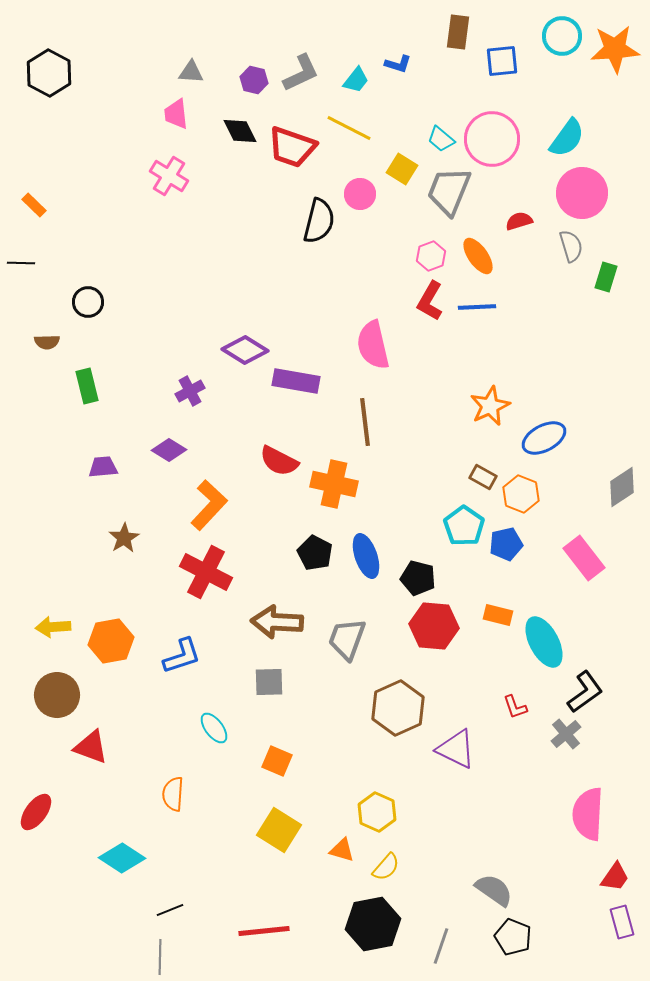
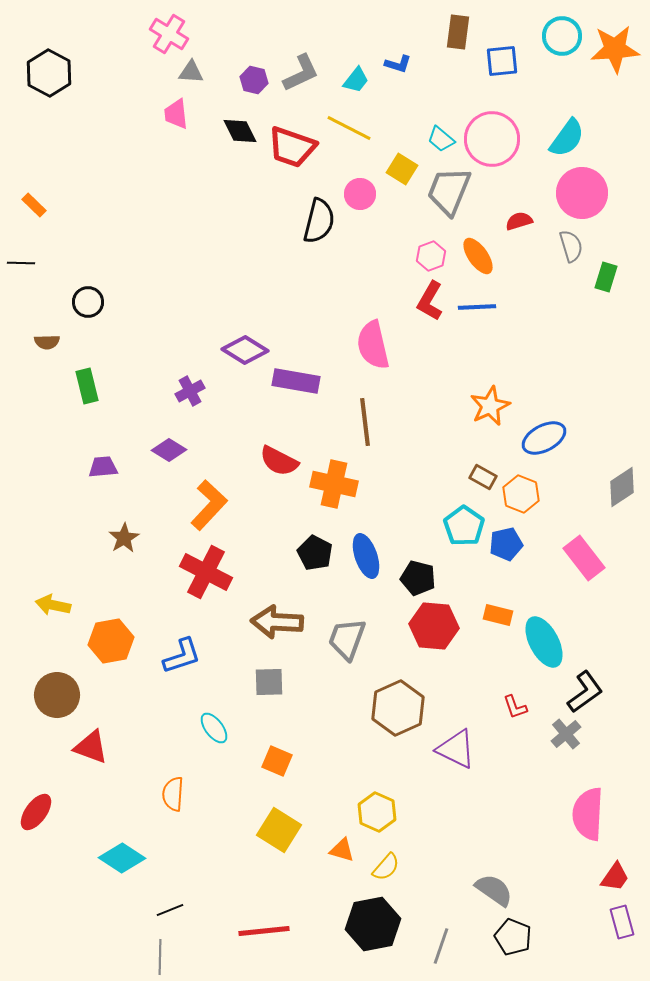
pink cross at (169, 176): moved 142 px up
yellow arrow at (53, 627): moved 22 px up; rotated 16 degrees clockwise
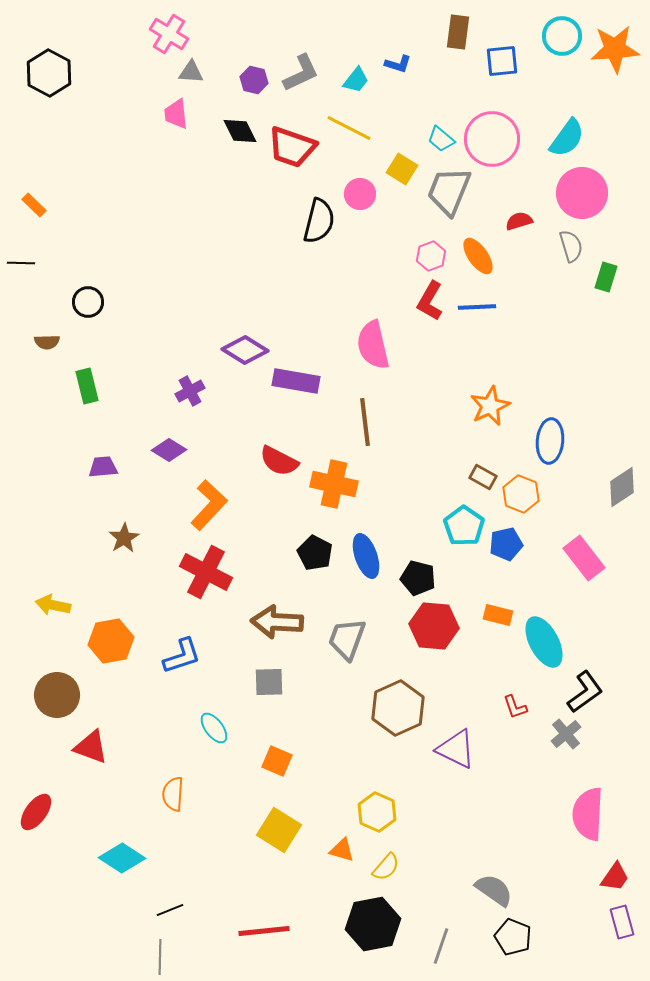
blue ellipse at (544, 438): moved 6 px right, 3 px down; rotated 57 degrees counterclockwise
